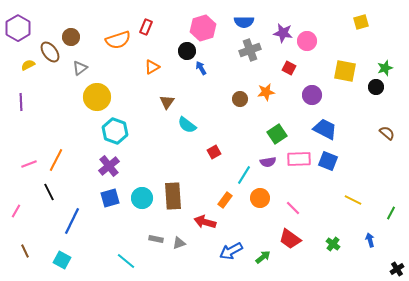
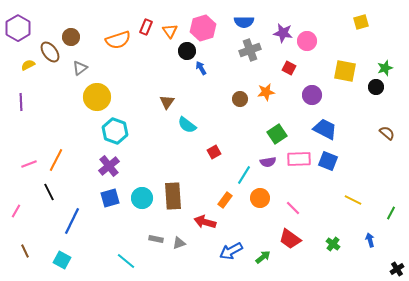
orange triangle at (152, 67): moved 18 px right, 36 px up; rotated 35 degrees counterclockwise
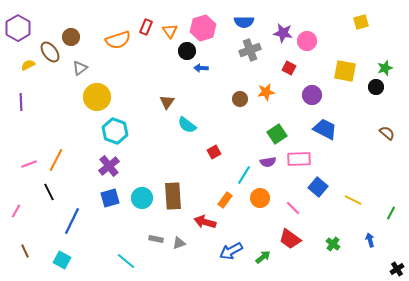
blue arrow at (201, 68): rotated 56 degrees counterclockwise
blue square at (328, 161): moved 10 px left, 26 px down; rotated 18 degrees clockwise
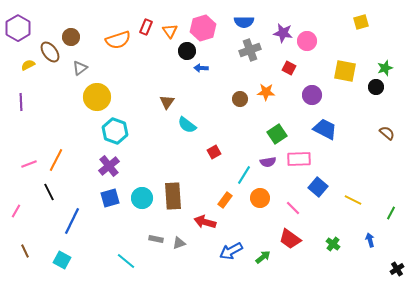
orange star at (266, 92): rotated 12 degrees clockwise
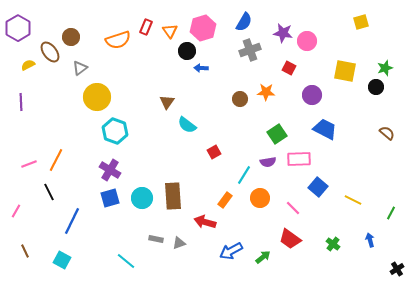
blue semicircle at (244, 22): rotated 60 degrees counterclockwise
purple cross at (109, 166): moved 1 px right, 4 px down; rotated 20 degrees counterclockwise
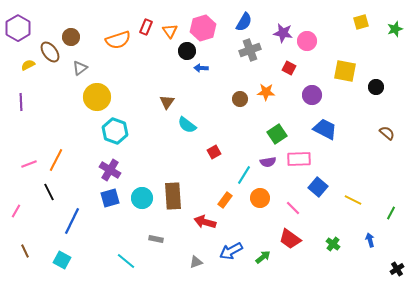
green star at (385, 68): moved 10 px right, 39 px up
gray triangle at (179, 243): moved 17 px right, 19 px down
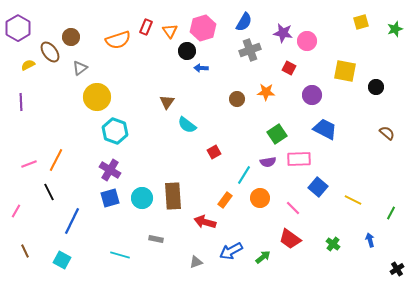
brown circle at (240, 99): moved 3 px left
cyan line at (126, 261): moved 6 px left, 6 px up; rotated 24 degrees counterclockwise
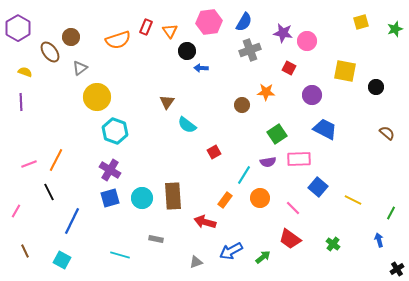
pink hexagon at (203, 28): moved 6 px right, 6 px up; rotated 10 degrees clockwise
yellow semicircle at (28, 65): moved 3 px left, 7 px down; rotated 48 degrees clockwise
brown circle at (237, 99): moved 5 px right, 6 px down
blue arrow at (370, 240): moved 9 px right
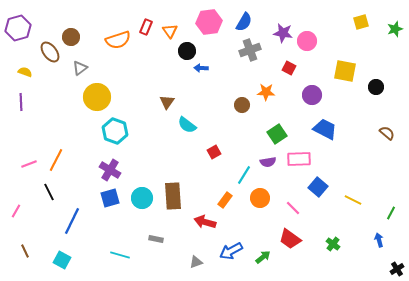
purple hexagon at (18, 28): rotated 15 degrees clockwise
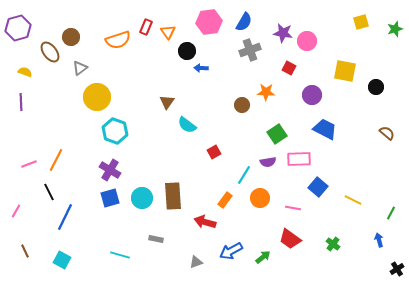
orange triangle at (170, 31): moved 2 px left, 1 px down
pink line at (293, 208): rotated 35 degrees counterclockwise
blue line at (72, 221): moved 7 px left, 4 px up
